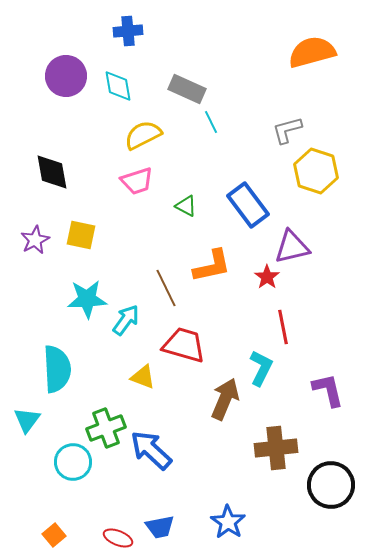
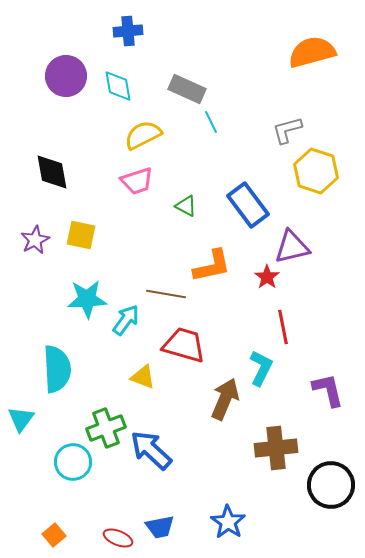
brown line: moved 6 px down; rotated 54 degrees counterclockwise
cyan triangle: moved 6 px left, 1 px up
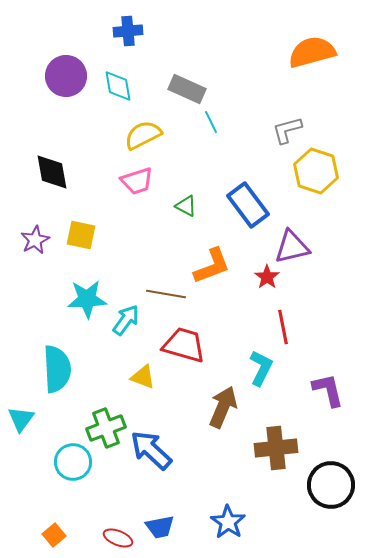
orange L-shape: rotated 9 degrees counterclockwise
brown arrow: moved 2 px left, 8 px down
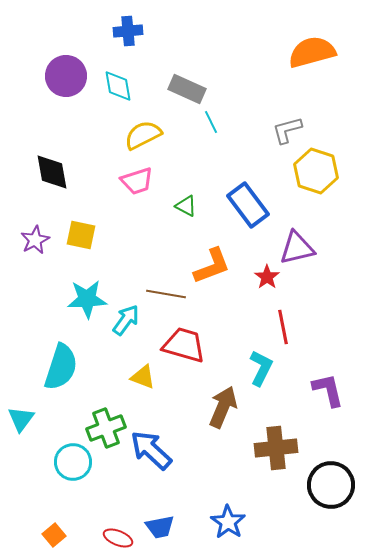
purple triangle: moved 5 px right, 1 px down
cyan semicircle: moved 4 px right, 2 px up; rotated 21 degrees clockwise
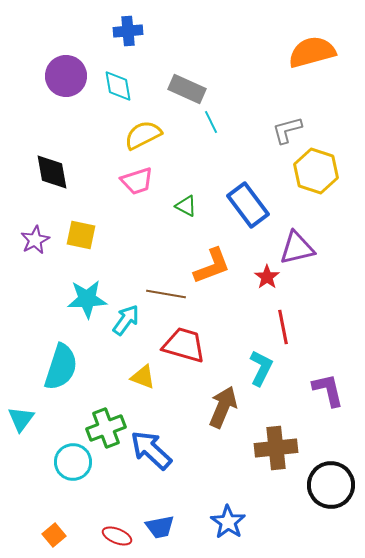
red ellipse: moved 1 px left, 2 px up
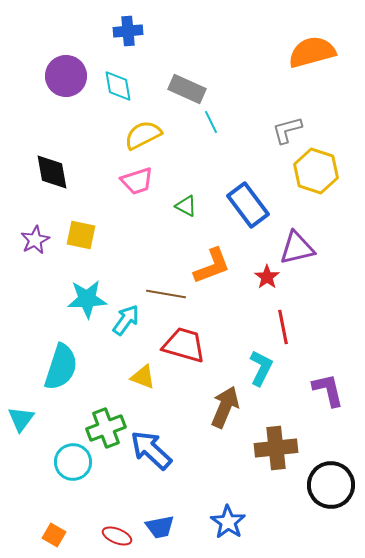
brown arrow: moved 2 px right
orange square: rotated 20 degrees counterclockwise
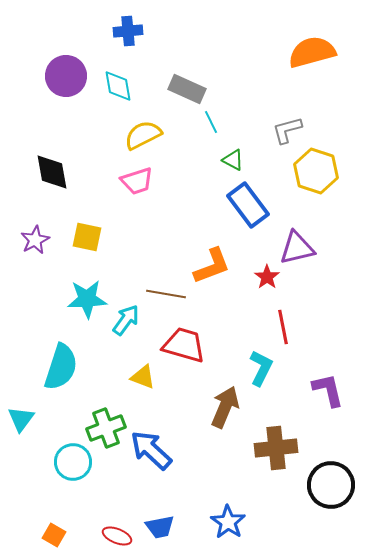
green triangle: moved 47 px right, 46 px up
yellow square: moved 6 px right, 2 px down
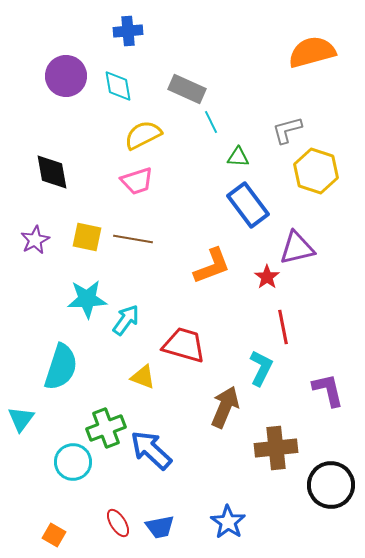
green triangle: moved 5 px right, 3 px up; rotated 25 degrees counterclockwise
brown line: moved 33 px left, 55 px up
red ellipse: moved 1 px right, 13 px up; rotated 36 degrees clockwise
